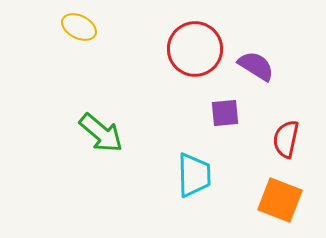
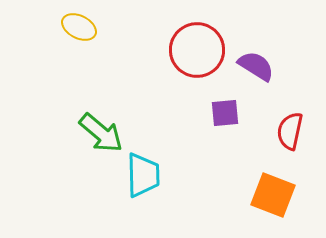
red circle: moved 2 px right, 1 px down
red semicircle: moved 4 px right, 8 px up
cyan trapezoid: moved 51 px left
orange square: moved 7 px left, 5 px up
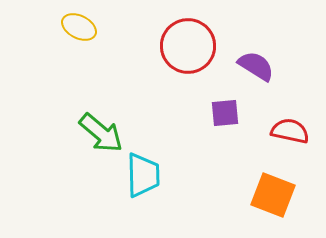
red circle: moved 9 px left, 4 px up
red semicircle: rotated 90 degrees clockwise
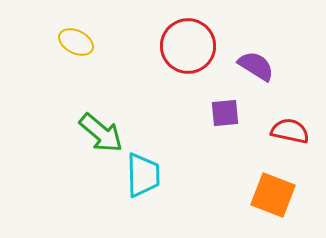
yellow ellipse: moved 3 px left, 15 px down
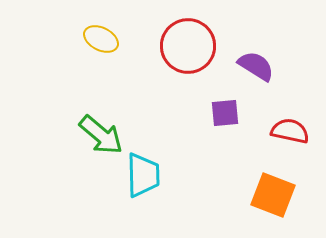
yellow ellipse: moved 25 px right, 3 px up
green arrow: moved 2 px down
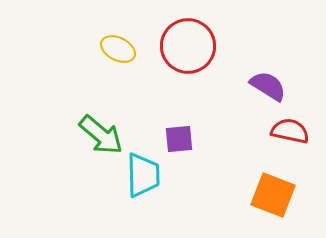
yellow ellipse: moved 17 px right, 10 px down
purple semicircle: moved 12 px right, 20 px down
purple square: moved 46 px left, 26 px down
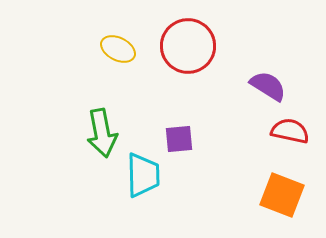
green arrow: moved 1 px right, 2 px up; rotated 39 degrees clockwise
orange square: moved 9 px right
